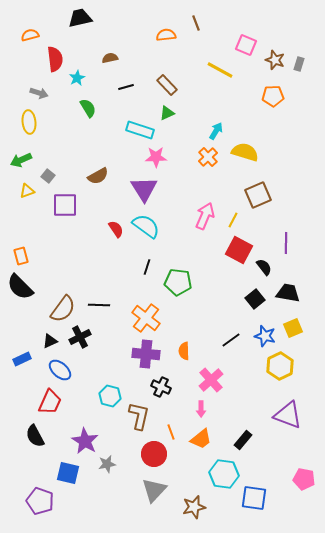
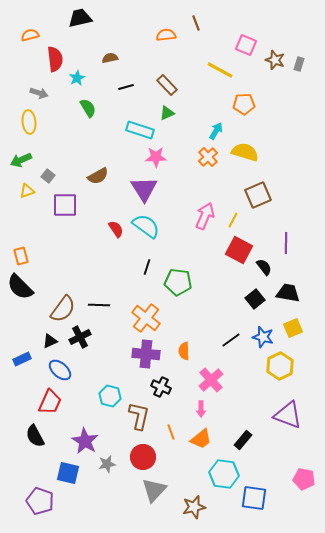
orange pentagon at (273, 96): moved 29 px left, 8 px down
blue star at (265, 336): moved 2 px left, 1 px down
red circle at (154, 454): moved 11 px left, 3 px down
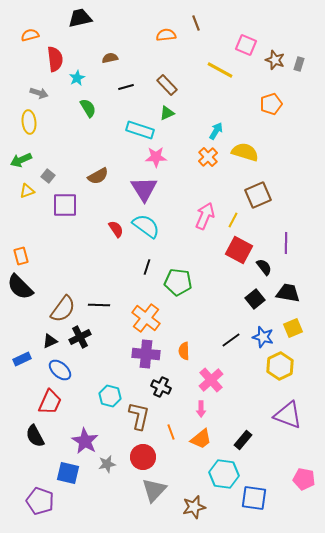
orange pentagon at (244, 104): moved 27 px right; rotated 15 degrees counterclockwise
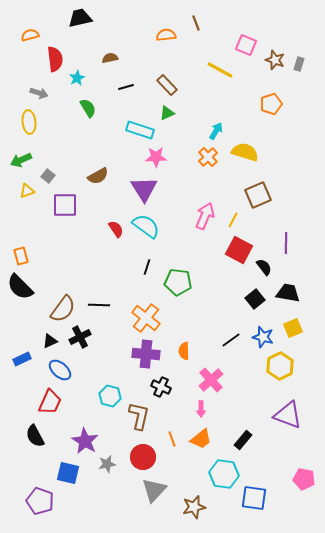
orange line at (171, 432): moved 1 px right, 7 px down
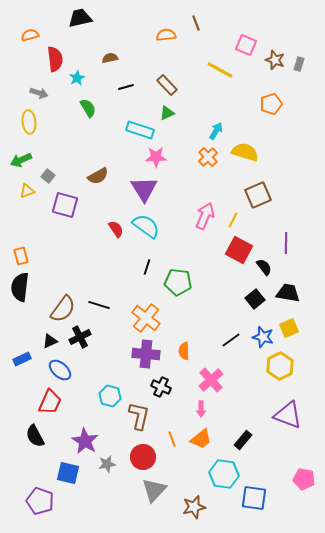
purple square at (65, 205): rotated 16 degrees clockwise
black semicircle at (20, 287): rotated 52 degrees clockwise
black line at (99, 305): rotated 15 degrees clockwise
yellow square at (293, 328): moved 4 px left
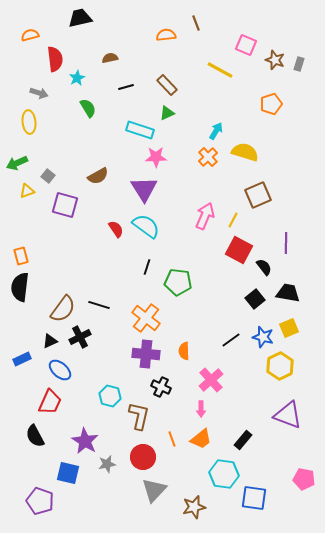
green arrow at (21, 160): moved 4 px left, 3 px down
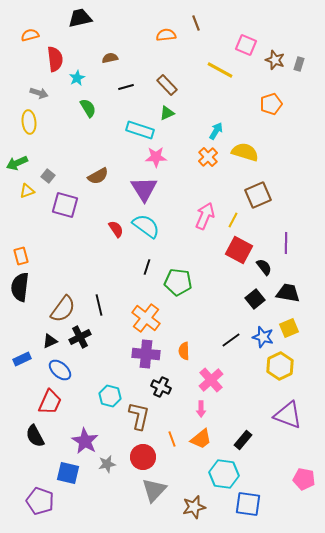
black line at (99, 305): rotated 60 degrees clockwise
blue square at (254, 498): moved 6 px left, 6 px down
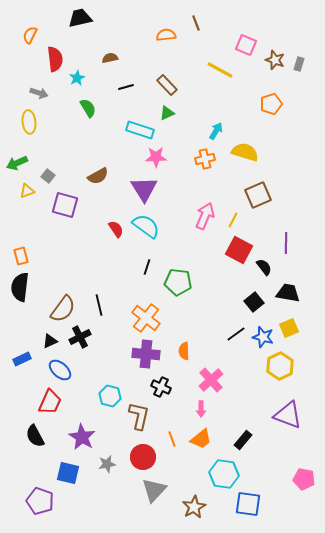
orange semicircle at (30, 35): rotated 48 degrees counterclockwise
orange cross at (208, 157): moved 3 px left, 2 px down; rotated 30 degrees clockwise
black square at (255, 299): moved 1 px left, 3 px down
black line at (231, 340): moved 5 px right, 6 px up
purple star at (85, 441): moved 3 px left, 4 px up
brown star at (194, 507): rotated 15 degrees counterclockwise
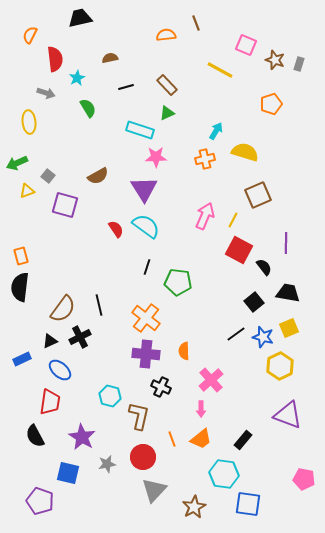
gray arrow at (39, 93): moved 7 px right
red trapezoid at (50, 402): rotated 16 degrees counterclockwise
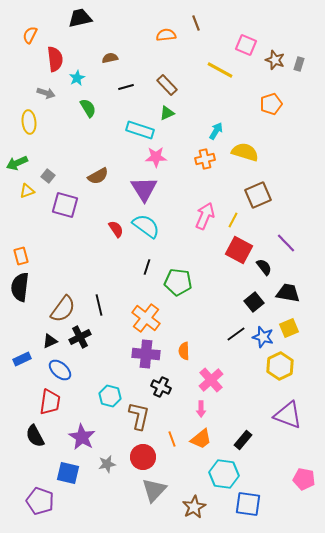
purple line at (286, 243): rotated 45 degrees counterclockwise
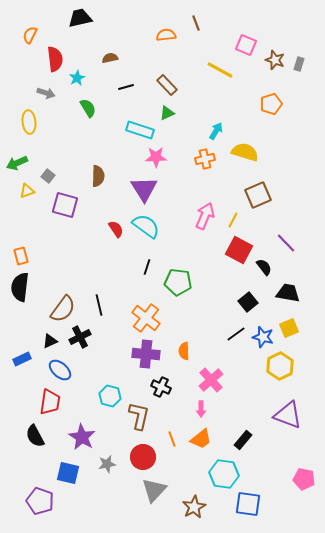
brown semicircle at (98, 176): rotated 60 degrees counterclockwise
black square at (254, 302): moved 6 px left
